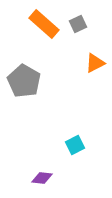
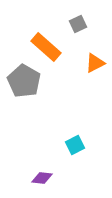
orange rectangle: moved 2 px right, 23 px down
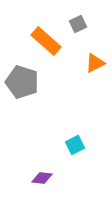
orange rectangle: moved 6 px up
gray pentagon: moved 2 px left, 1 px down; rotated 12 degrees counterclockwise
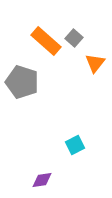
gray square: moved 4 px left, 14 px down; rotated 24 degrees counterclockwise
orange triangle: rotated 25 degrees counterclockwise
purple diamond: moved 2 px down; rotated 15 degrees counterclockwise
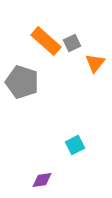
gray square: moved 2 px left, 5 px down; rotated 24 degrees clockwise
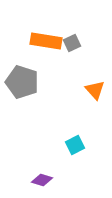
orange rectangle: rotated 32 degrees counterclockwise
orange triangle: moved 27 px down; rotated 20 degrees counterclockwise
purple diamond: rotated 25 degrees clockwise
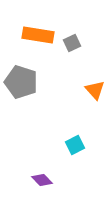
orange rectangle: moved 8 px left, 6 px up
gray pentagon: moved 1 px left
purple diamond: rotated 30 degrees clockwise
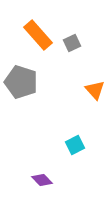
orange rectangle: rotated 40 degrees clockwise
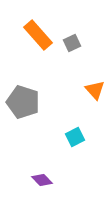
gray pentagon: moved 2 px right, 20 px down
cyan square: moved 8 px up
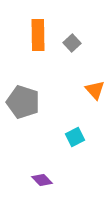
orange rectangle: rotated 40 degrees clockwise
gray square: rotated 18 degrees counterclockwise
